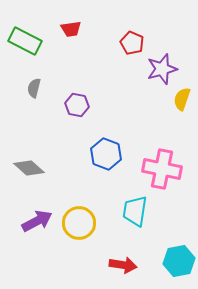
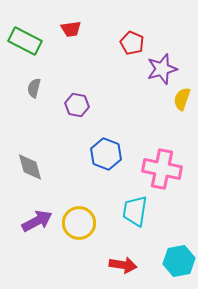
gray diamond: moved 1 px right, 1 px up; rotated 32 degrees clockwise
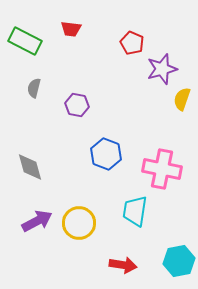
red trapezoid: rotated 15 degrees clockwise
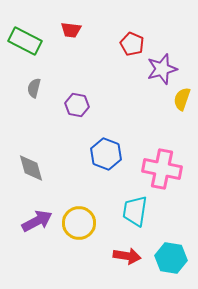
red trapezoid: moved 1 px down
red pentagon: moved 1 px down
gray diamond: moved 1 px right, 1 px down
cyan hexagon: moved 8 px left, 3 px up; rotated 20 degrees clockwise
red arrow: moved 4 px right, 9 px up
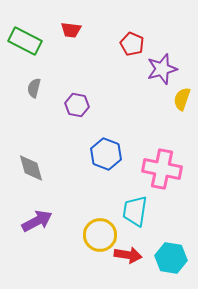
yellow circle: moved 21 px right, 12 px down
red arrow: moved 1 px right, 1 px up
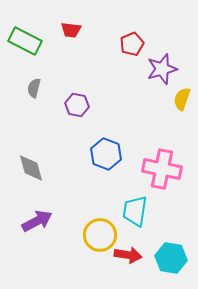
red pentagon: rotated 25 degrees clockwise
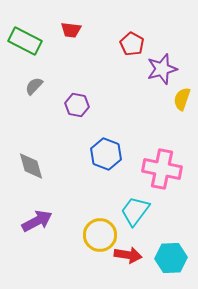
red pentagon: rotated 20 degrees counterclockwise
gray semicircle: moved 2 px up; rotated 30 degrees clockwise
gray diamond: moved 2 px up
cyan trapezoid: rotated 28 degrees clockwise
cyan hexagon: rotated 12 degrees counterclockwise
